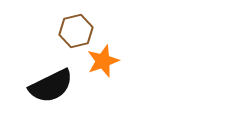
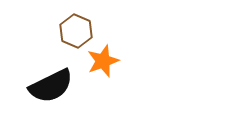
brown hexagon: rotated 24 degrees counterclockwise
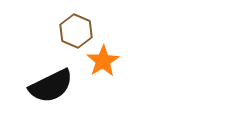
orange star: rotated 12 degrees counterclockwise
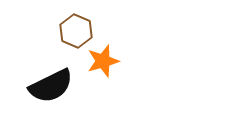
orange star: rotated 16 degrees clockwise
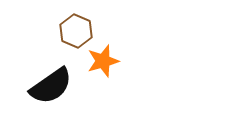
black semicircle: rotated 9 degrees counterclockwise
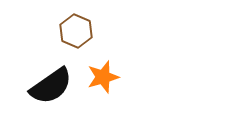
orange star: moved 16 px down
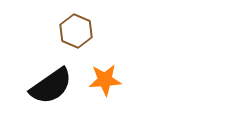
orange star: moved 2 px right, 3 px down; rotated 12 degrees clockwise
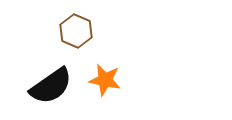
orange star: rotated 16 degrees clockwise
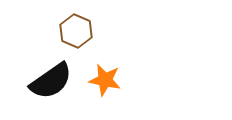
black semicircle: moved 5 px up
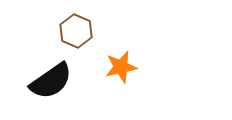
orange star: moved 16 px right, 13 px up; rotated 24 degrees counterclockwise
